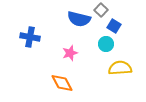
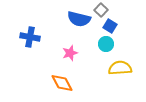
blue square: moved 4 px left
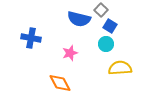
blue cross: moved 1 px right, 1 px down
orange diamond: moved 2 px left
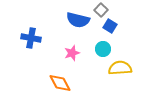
blue semicircle: moved 1 px left, 1 px down
cyan circle: moved 3 px left, 5 px down
pink star: moved 2 px right
